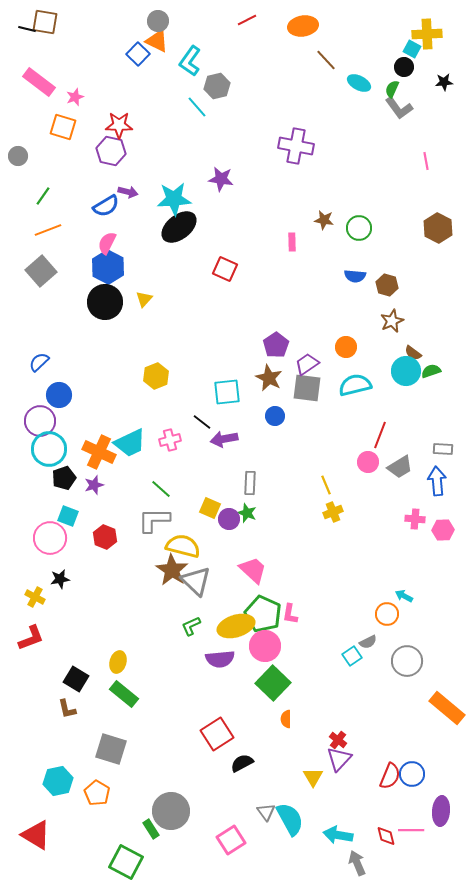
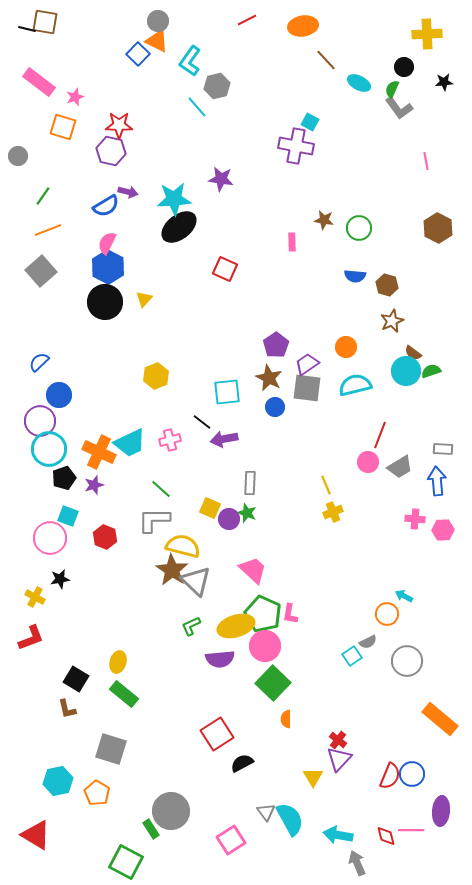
cyan square at (412, 49): moved 102 px left, 73 px down
blue circle at (275, 416): moved 9 px up
orange rectangle at (447, 708): moved 7 px left, 11 px down
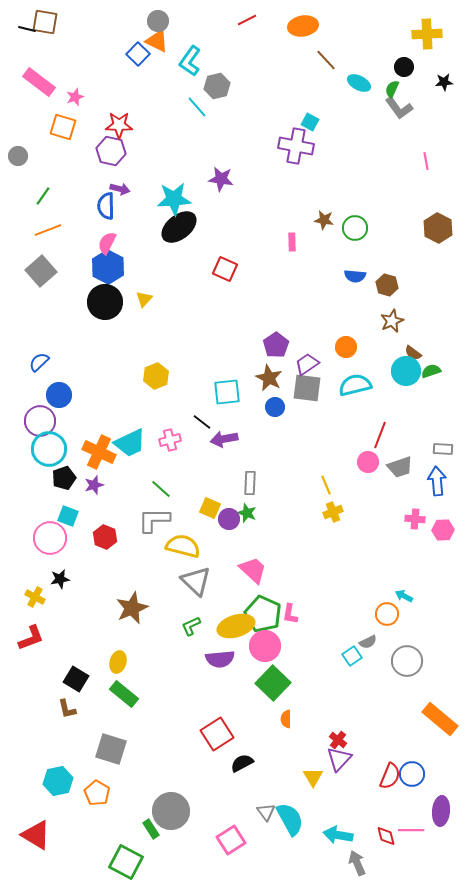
purple arrow at (128, 192): moved 8 px left, 3 px up
blue semicircle at (106, 206): rotated 120 degrees clockwise
green circle at (359, 228): moved 4 px left
gray trapezoid at (400, 467): rotated 12 degrees clockwise
brown star at (172, 570): moved 40 px left, 38 px down; rotated 16 degrees clockwise
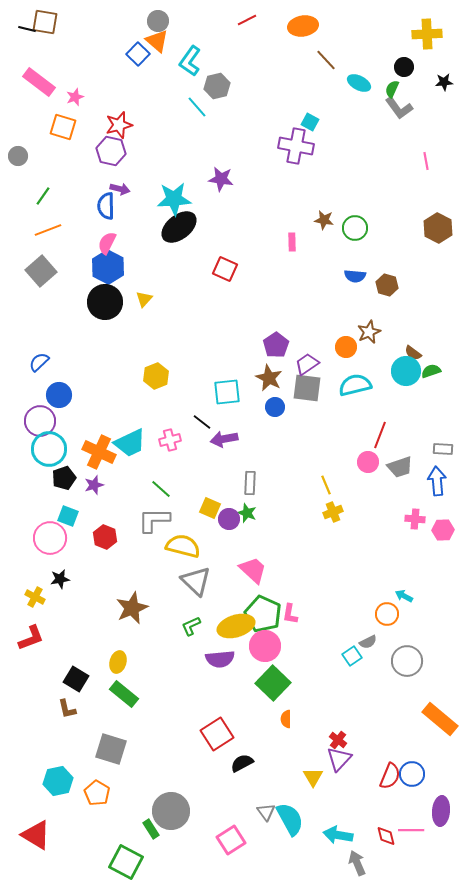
orange triangle at (157, 41): rotated 15 degrees clockwise
red star at (119, 125): rotated 16 degrees counterclockwise
brown star at (392, 321): moved 23 px left, 11 px down
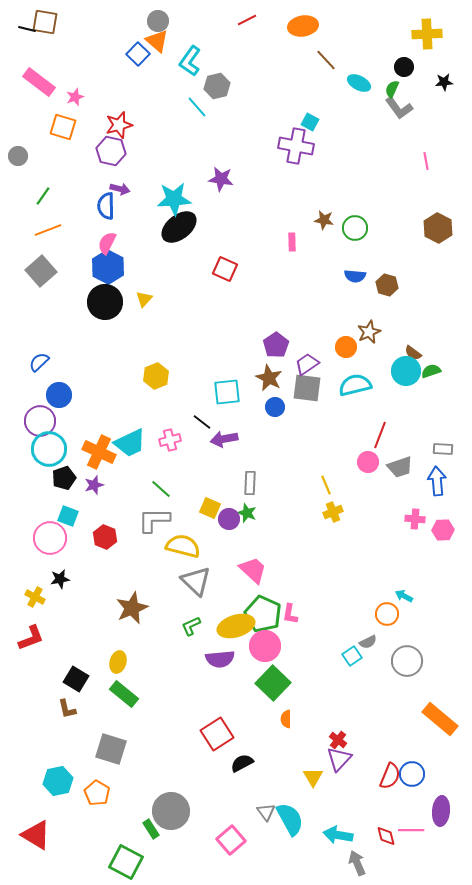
pink square at (231, 840): rotated 8 degrees counterclockwise
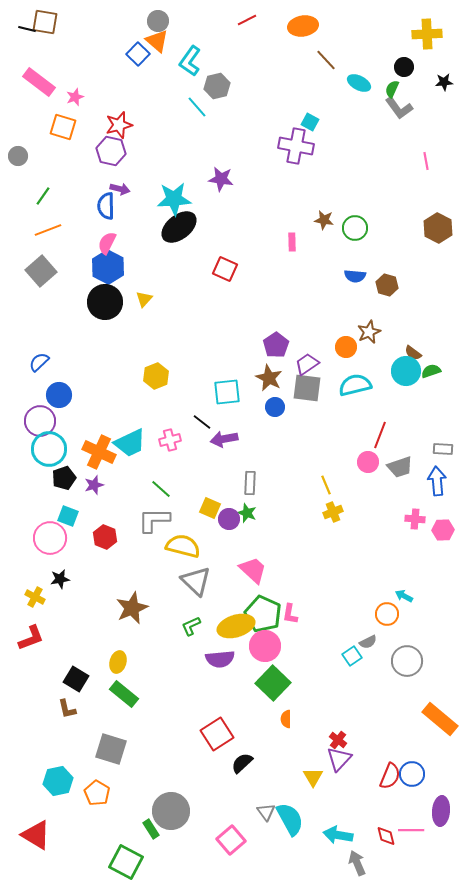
black semicircle at (242, 763): rotated 15 degrees counterclockwise
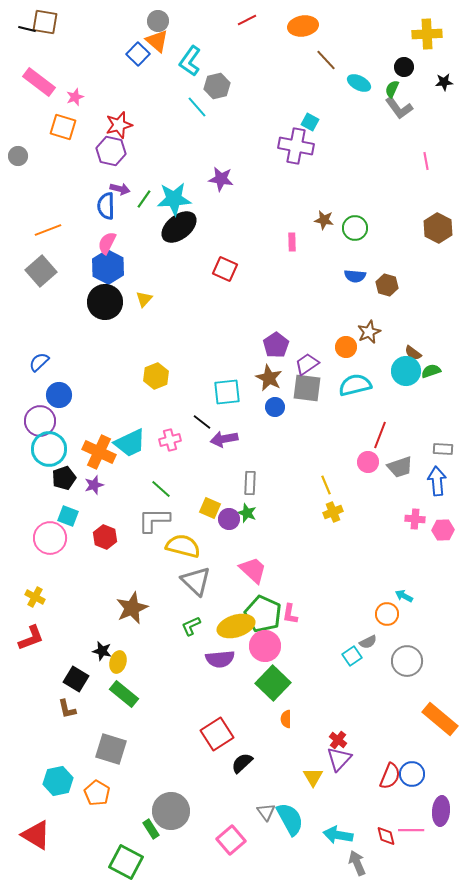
green line at (43, 196): moved 101 px right, 3 px down
black star at (60, 579): moved 42 px right, 72 px down; rotated 24 degrees clockwise
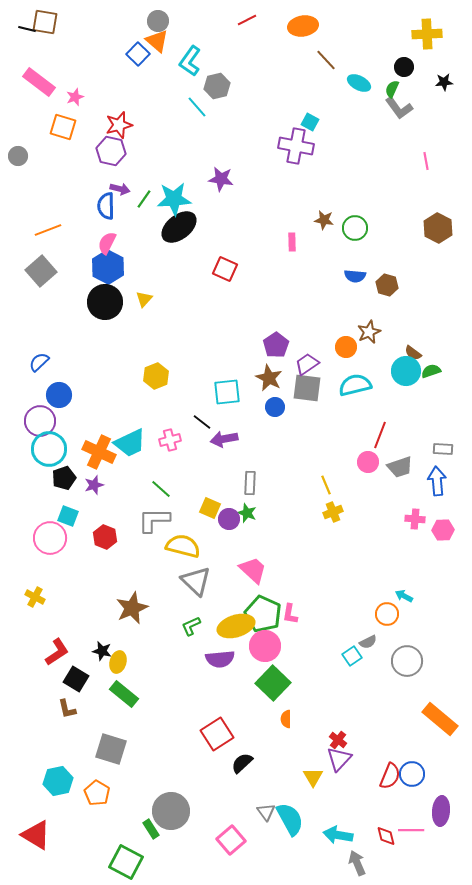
red L-shape at (31, 638): moved 26 px right, 14 px down; rotated 12 degrees counterclockwise
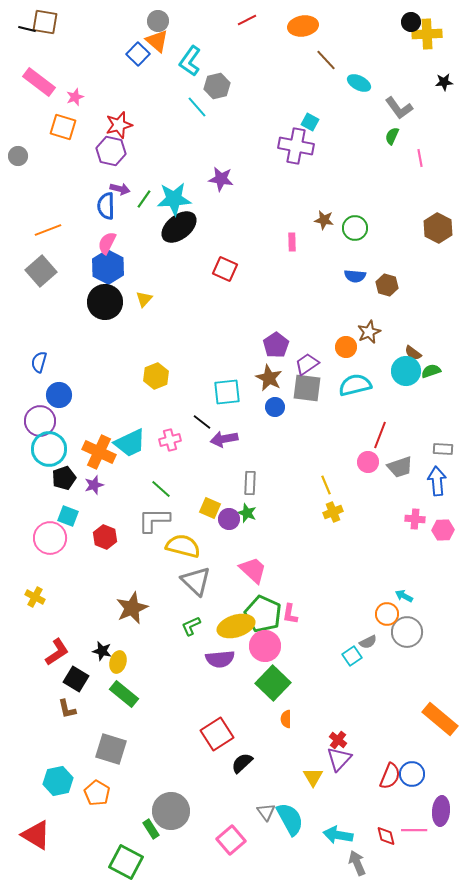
black circle at (404, 67): moved 7 px right, 45 px up
green semicircle at (392, 89): moved 47 px down
pink line at (426, 161): moved 6 px left, 3 px up
blue semicircle at (39, 362): rotated 30 degrees counterclockwise
gray circle at (407, 661): moved 29 px up
pink line at (411, 830): moved 3 px right
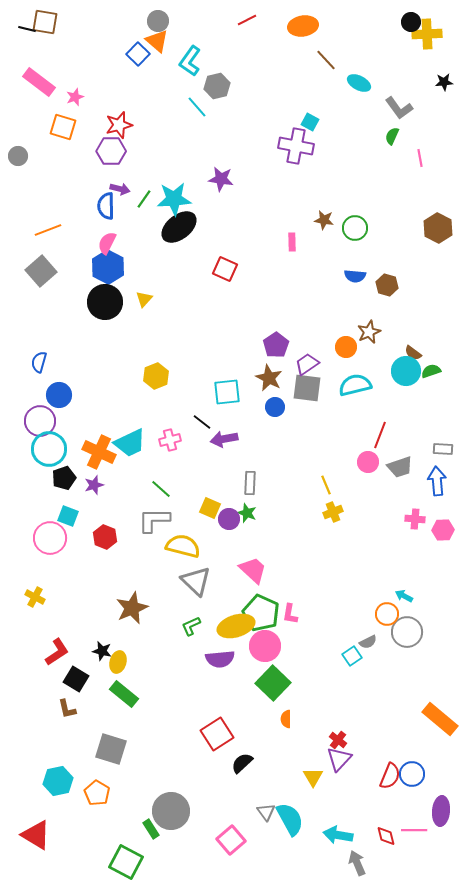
purple hexagon at (111, 151): rotated 12 degrees counterclockwise
green pentagon at (263, 614): moved 2 px left, 1 px up
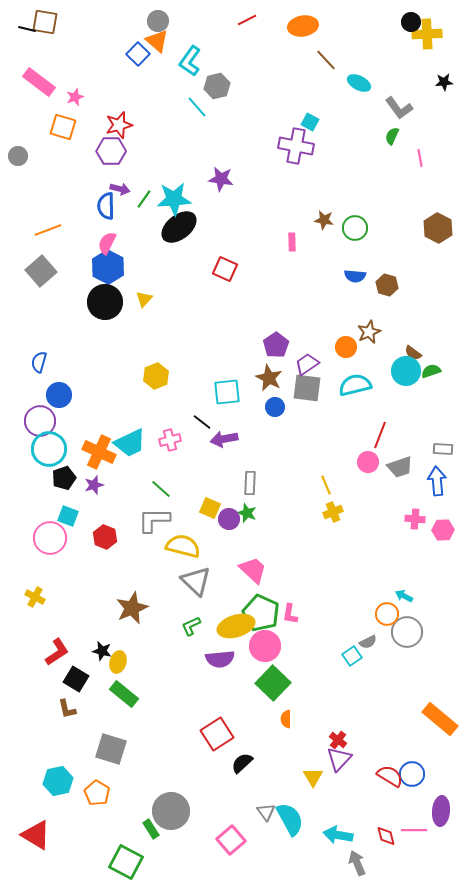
red semicircle at (390, 776): rotated 80 degrees counterclockwise
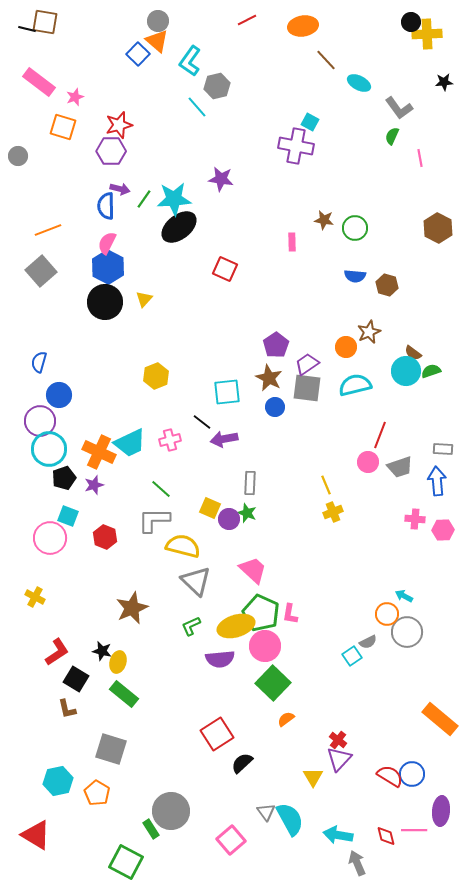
orange semicircle at (286, 719): rotated 54 degrees clockwise
